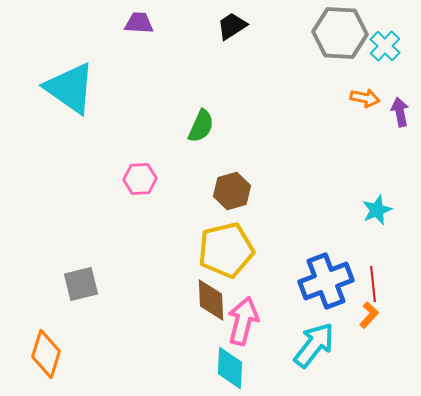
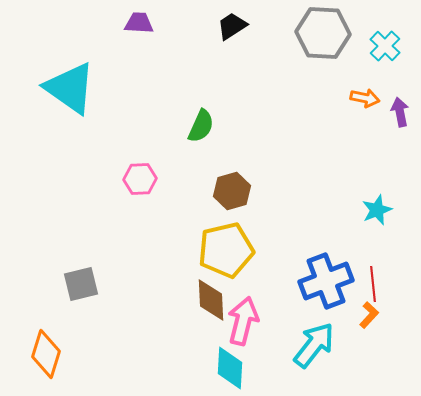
gray hexagon: moved 17 px left
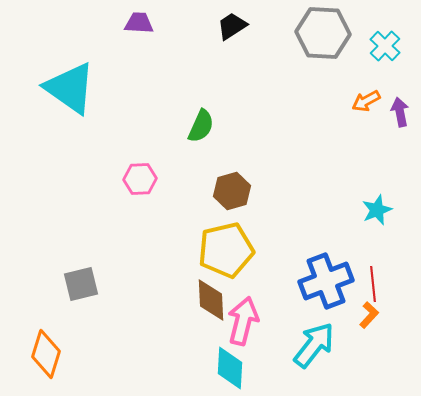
orange arrow: moved 1 px right, 3 px down; rotated 140 degrees clockwise
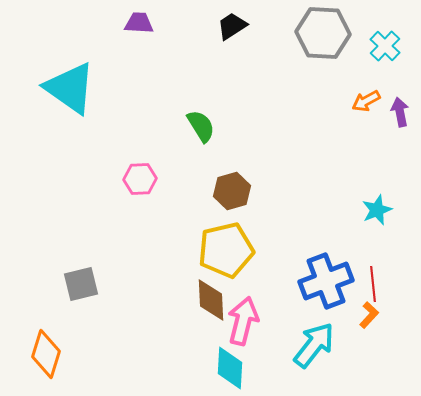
green semicircle: rotated 56 degrees counterclockwise
